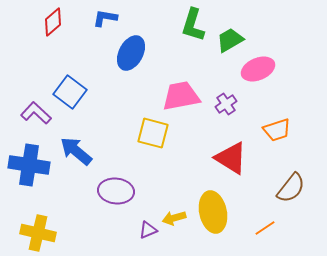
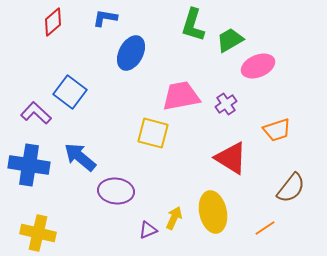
pink ellipse: moved 3 px up
blue arrow: moved 4 px right, 6 px down
yellow arrow: rotated 130 degrees clockwise
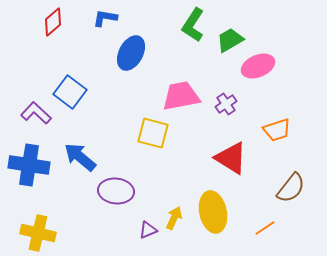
green L-shape: rotated 16 degrees clockwise
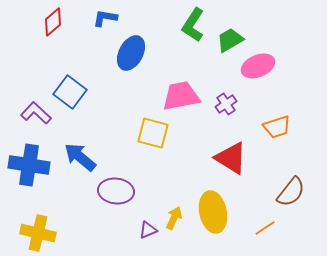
orange trapezoid: moved 3 px up
brown semicircle: moved 4 px down
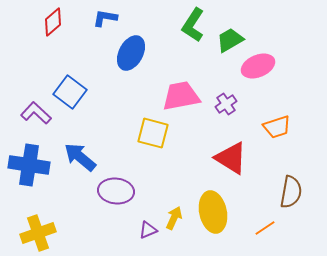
brown semicircle: rotated 28 degrees counterclockwise
yellow cross: rotated 32 degrees counterclockwise
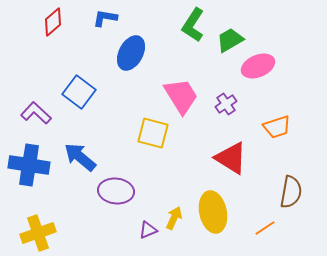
blue square: moved 9 px right
pink trapezoid: rotated 69 degrees clockwise
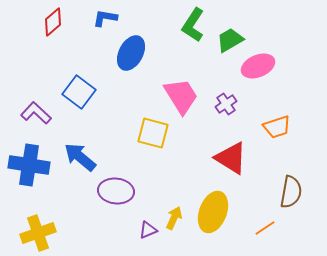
yellow ellipse: rotated 33 degrees clockwise
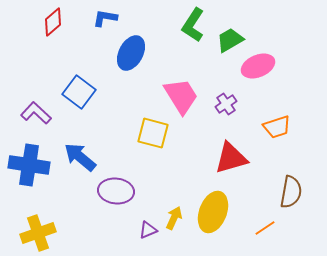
red triangle: rotated 48 degrees counterclockwise
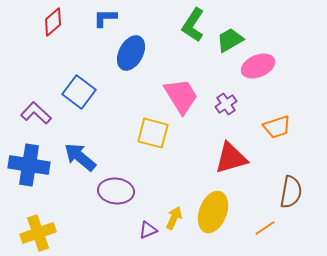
blue L-shape: rotated 10 degrees counterclockwise
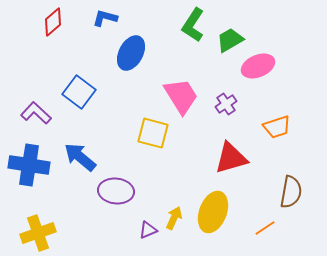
blue L-shape: rotated 15 degrees clockwise
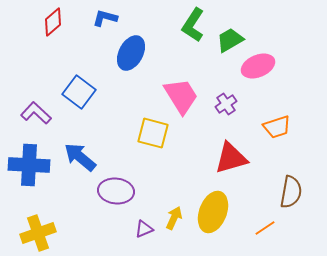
blue cross: rotated 6 degrees counterclockwise
purple triangle: moved 4 px left, 1 px up
